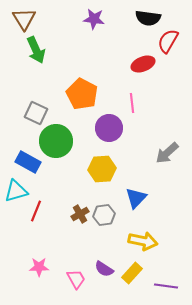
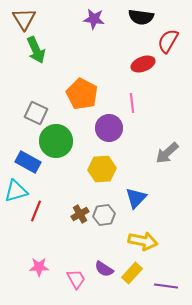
black semicircle: moved 7 px left, 1 px up
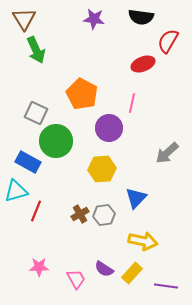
pink line: rotated 18 degrees clockwise
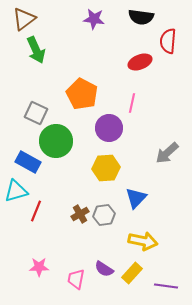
brown triangle: rotated 25 degrees clockwise
red semicircle: rotated 25 degrees counterclockwise
red ellipse: moved 3 px left, 2 px up
yellow hexagon: moved 4 px right, 1 px up
pink trapezoid: rotated 140 degrees counterclockwise
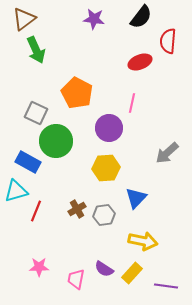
black semicircle: rotated 60 degrees counterclockwise
orange pentagon: moved 5 px left, 1 px up
brown cross: moved 3 px left, 5 px up
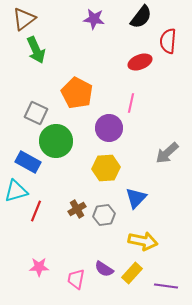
pink line: moved 1 px left
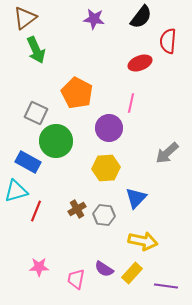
brown triangle: moved 1 px right, 1 px up
red ellipse: moved 1 px down
gray hexagon: rotated 15 degrees clockwise
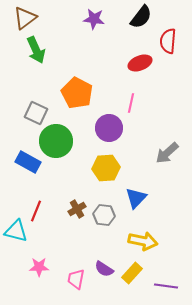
cyan triangle: moved 40 px down; rotated 30 degrees clockwise
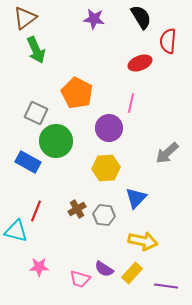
black semicircle: rotated 70 degrees counterclockwise
pink trapezoid: moved 4 px right; rotated 85 degrees counterclockwise
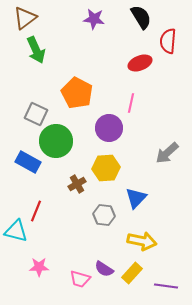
gray square: moved 1 px down
brown cross: moved 25 px up
yellow arrow: moved 1 px left
